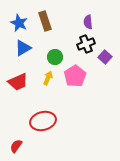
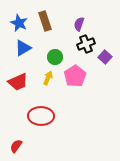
purple semicircle: moved 9 px left, 2 px down; rotated 24 degrees clockwise
red ellipse: moved 2 px left, 5 px up; rotated 15 degrees clockwise
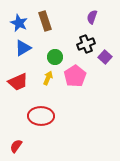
purple semicircle: moved 13 px right, 7 px up
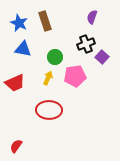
blue triangle: moved 1 px down; rotated 42 degrees clockwise
purple square: moved 3 px left
pink pentagon: rotated 25 degrees clockwise
red trapezoid: moved 3 px left, 1 px down
red ellipse: moved 8 px right, 6 px up
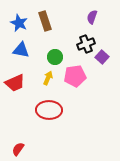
blue triangle: moved 2 px left, 1 px down
red semicircle: moved 2 px right, 3 px down
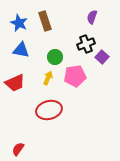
red ellipse: rotated 15 degrees counterclockwise
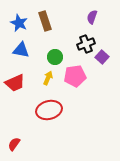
red semicircle: moved 4 px left, 5 px up
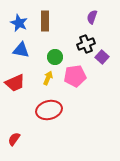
brown rectangle: rotated 18 degrees clockwise
red semicircle: moved 5 px up
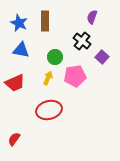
black cross: moved 4 px left, 3 px up; rotated 30 degrees counterclockwise
